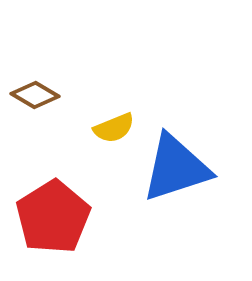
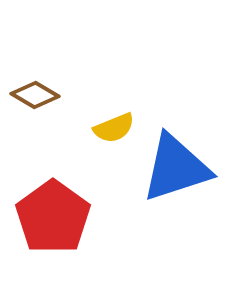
red pentagon: rotated 4 degrees counterclockwise
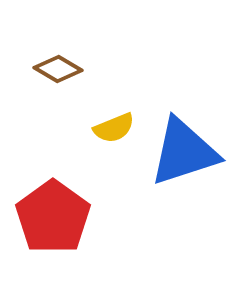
brown diamond: moved 23 px right, 26 px up
blue triangle: moved 8 px right, 16 px up
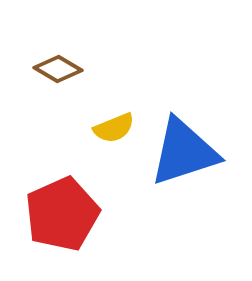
red pentagon: moved 9 px right, 3 px up; rotated 12 degrees clockwise
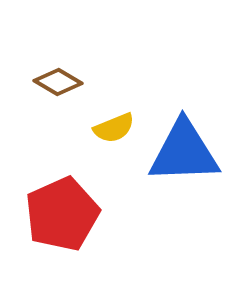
brown diamond: moved 13 px down
blue triangle: rotated 16 degrees clockwise
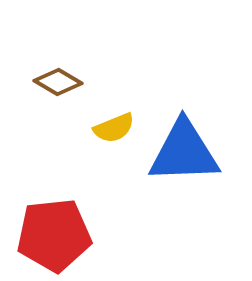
red pentagon: moved 8 px left, 21 px down; rotated 18 degrees clockwise
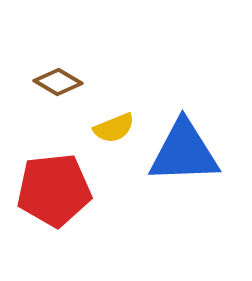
red pentagon: moved 45 px up
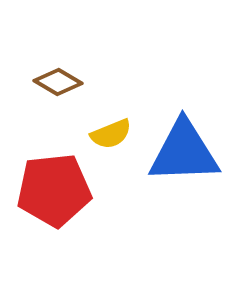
yellow semicircle: moved 3 px left, 6 px down
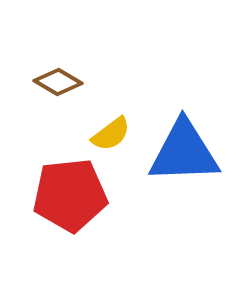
yellow semicircle: rotated 15 degrees counterclockwise
red pentagon: moved 16 px right, 5 px down
